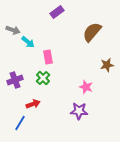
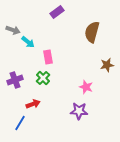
brown semicircle: rotated 25 degrees counterclockwise
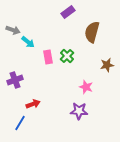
purple rectangle: moved 11 px right
green cross: moved 24 px right, 22 px up
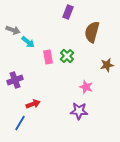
purple rectangle: rotated 32 degrees counterclockwise
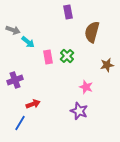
purple rectangle: rotated 32 degrees counterclockwise
purple star: rotated 18 degrees clockwise
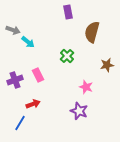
pink rectangle: moved 10 px left, 18 px down; rotated 16 degrees counterclockwise
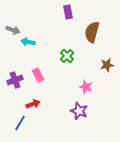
cyan arrow: rotated 152 degrees clockwise
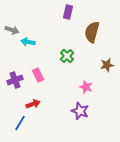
purple rectangle: rotated 24 degrees clockwise
gray arrow: moved 1 px left
purple star: moved 1 px right
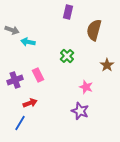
brown semicircle: moved 2 px right, 2 px up
brown star: rotated 24 degrees counterclockwise
red arrow: moved 3 px left, 1 px up
